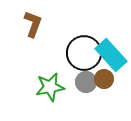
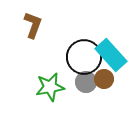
brown L-shape: moved 1 px down
black circle: moved 4 px down
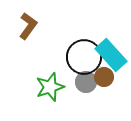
brown L-shape: moved 5 px left, 1 px down; rotated 16 degrees clockwise
brown circle: moved 2 px up
green star: rotated 8 degrees counterclockwise
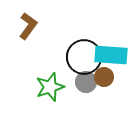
cyan rectangle: rotated 44 degrees counterclockwise
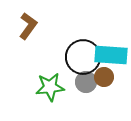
black circle: moved 1 px left
green star: rotated 12 degrees clockwise
